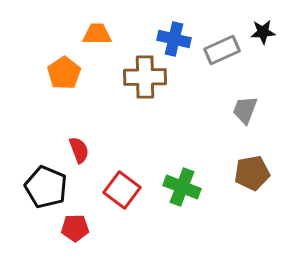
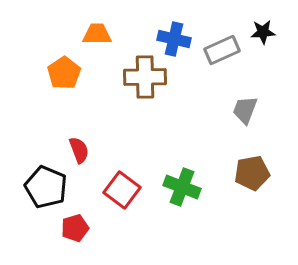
red pentagon: rotated 16 degrees counterclockwise
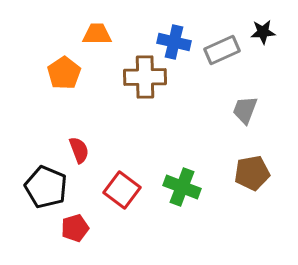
blue cross: moved 3 px down
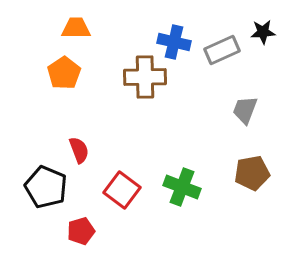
orange trapezoid: moved 21 px left, 6 px up
red pentagon: moved 6 px right, 3 px down
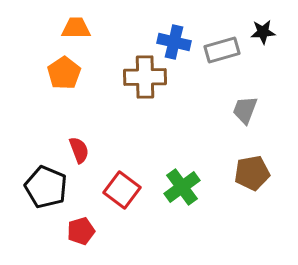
gray rectangle: rotated 8 degrees clockwise
green cross: rotated 33 degrees clockwise
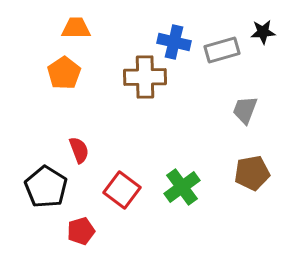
black pentagon: rotated 9 degrees clockwise
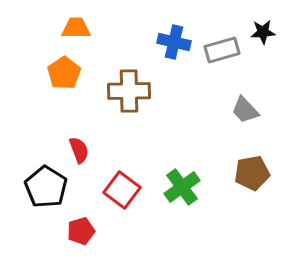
brown cross: moved 16 px left, 14 px down
gray trapezoid: rotated 64 degrees counterclockwise
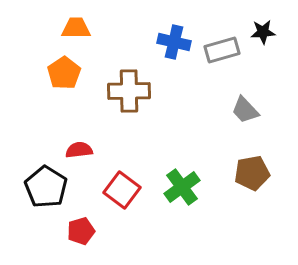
red semicircle: rotated 76 degrees counterclockwise
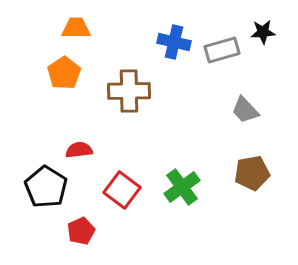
red pentagon: rotated 8 degrees counterclockwise
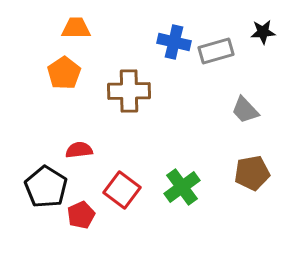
gray rectangle: moved 6 px left, 1 px down
red pentagon: moved 16 px up
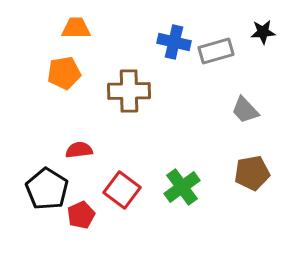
orange pentagon: rotated 24 degrees clockwise
black pentagon: moved 1 px right, 2 px down
